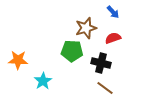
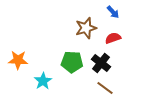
green pentagon: moved 11 px down
black cross: rotated 24 degrees clockwise
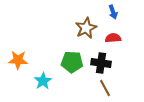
blue arrow: rotated 24 degrees clockwise
brown star: rotated 10 degrees counterclockwise
red semicircle: rotated 14 degrees clockwise
black cross: rotated 30 degrees counterclockwise
brown line: rotated 24 degrees clockwise
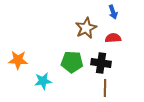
cyan star: rotated 24 degrees clockwise
brown line: rotated 30 degrees clockwise
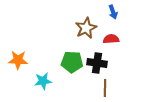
red semicircle: moved 2 px left, 1 px down
black cross: moved 4 px left
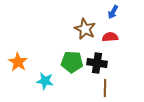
blue arrow: rotated 48 degrees clockwise
brown star: moved 1 px left, 1 px down; rotated 20 degrees counterclockwise
red semicircle: moved 1 px left, 2 px up
orange star: moved 2 px down; rotated 30 degrees clockwise
cyan star: moved 2 px right; rotated 18 degrees clockwise
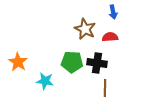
blue arrow: rotated 40 degrees counterclockwise
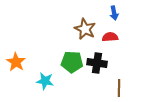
blue arrow: moved 1 px right, 1 px down
orange star: moved 2 px left
brown line: moved 14 px right
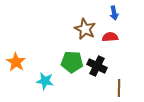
black cross: moved 3 px down; rotated 18 degrees clockwise
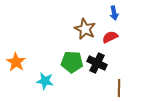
red semicircle: rotated 21 degrees counterclockwise
black cross: moved 3 px up
